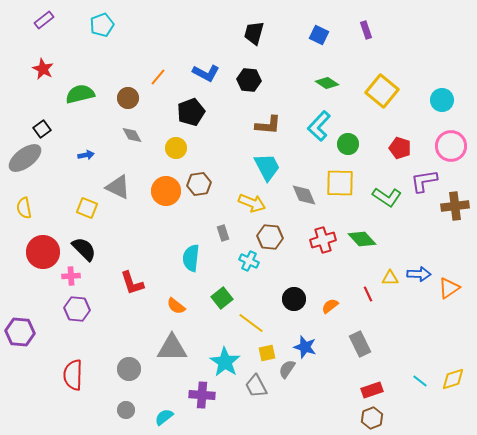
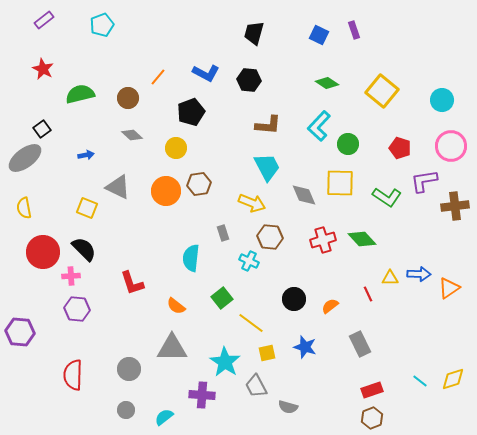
purple rectangle at (366, 30): moved 12 px left
gray diamond at (132, 135): rotated 20 degrees counterclockwise
gray semicircle at (287, 369): moved 1 px right, 38 px down; rotated 108 degrees counterclockwise
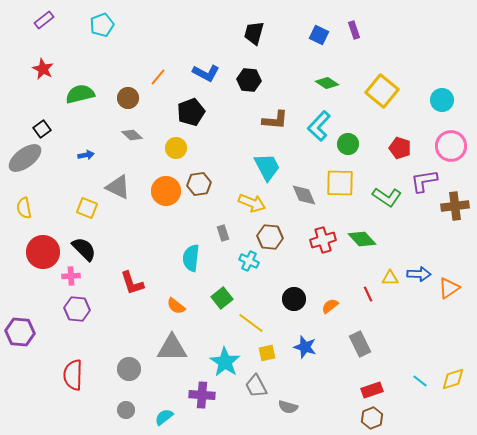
brown L-shape at (268, 125): moved 7 px right, 5 px up
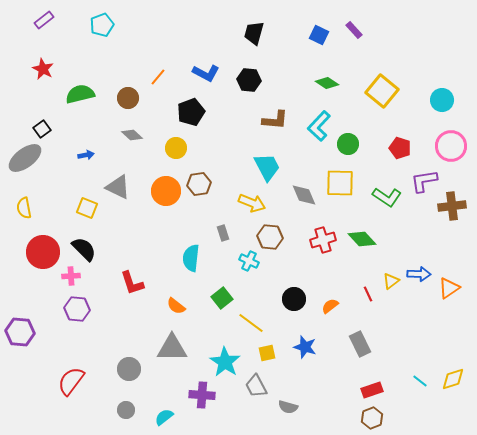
purple rectangle at (354, 30): rotated 24 degrees counterclockwise
brown cross at (455, 206): moved 3 px left
yellow triangle at (390, 278): moved 1 px right, 3 px down; rotated 36 degrees counterclockwise
red semicircle at (73, 375): moved 2 px left, 6 px down; rotated 36 degrees clockwise
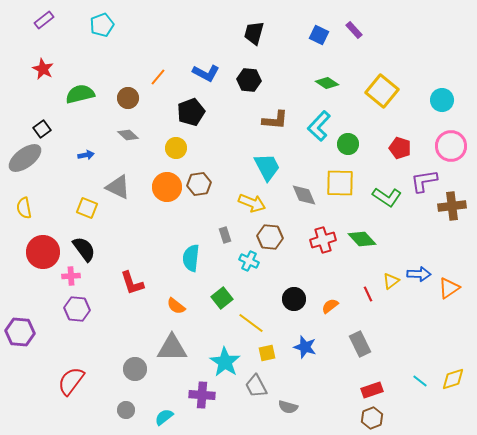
gray diamond at (132, 135): moved 4 px left
orange circle at (166, 191): moved 1 px right, 4 px up
gray rectangle at (223, 233): moved 2 px right, 2 px down
black semicircle at (84, 249): rotated 8 degrees clockwise
gray circle at (129, 369): moved 6 px right
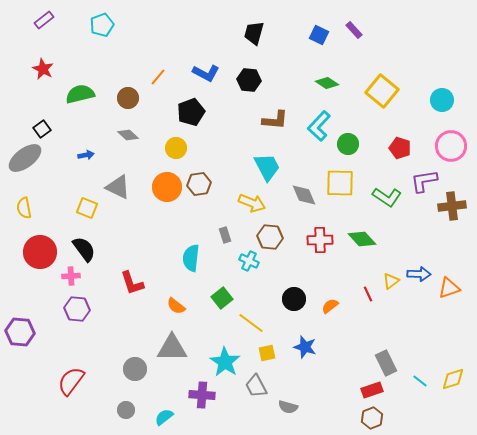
red cross at (323, 240): moved 3 px left; rotated 15 degrees clockwise
red circle at (43, 252): moved 3 px left
orange triangle at (449, 288): rotated 15 degrees clockwise
gray rectangle at (360, 344): moved 26 px right, 19 px down
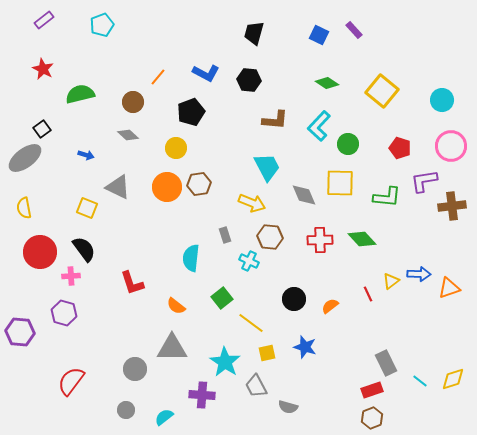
brown circle at (128, 98): moved 5 px right, 4 px down
blue arrow at (86, 155): rotated 28 degrees clockwise
green L-shape at (387, 197): rotated 28 degrees counterclockwise
purple hexagon at (77, 309): moved 13 px left, 4 px down; rotated 10 degrees clockwise
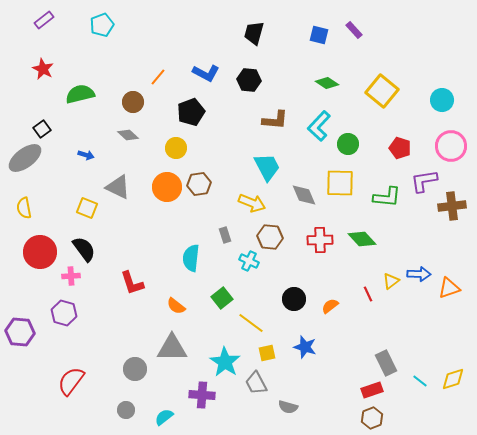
blue square at (319, 35): rotated 12 degrees counterclockwise
gray trapezoid at (256, 386): moved 3 px up
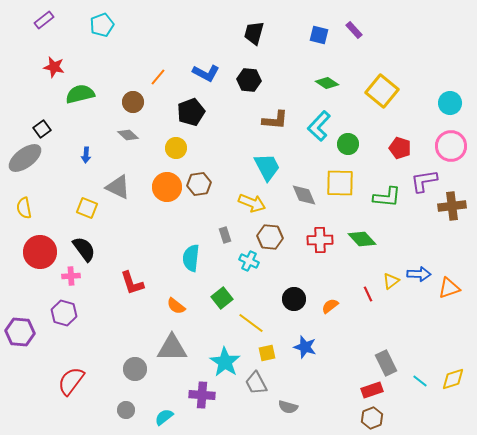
red star at (43, 69): moved 11 px right, 2 px up; rotated 15 degrees counterclockwise
cyan circle at (442, 100): moved 8 px right, 3 px down
blue arrow at (86, 155): rotated 77 degrees clockwise
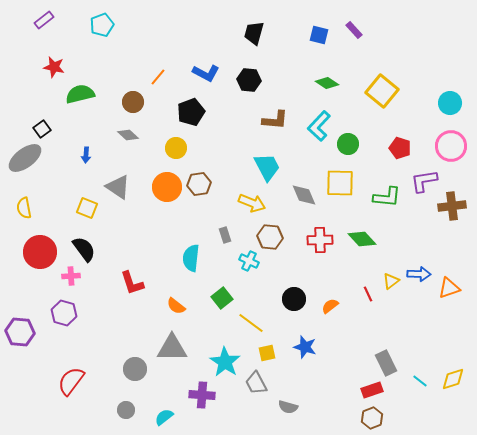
gray triangle at (118, 187): rotated 8 degrees clockwise
